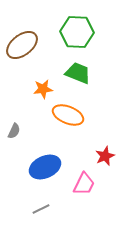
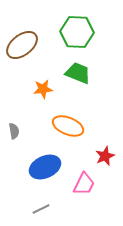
orange ellipse: moved 11 px down
gray semicircle: rotated 35 degrees counterclockwise
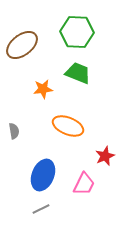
blue ellipse: moved 2 px left, 8 px down; rotated 44 degrees counterclockwise
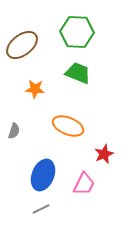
orange star: moved 8 px left; rotated 12 degrees clockwise
gray semicircle: rotated 28 degrees clockwise
red star: moved 1 px left, 2 px up
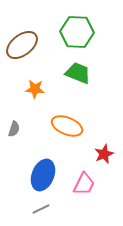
orange ellipse: moved 1 px left
gray semicircle: moved 2 px up
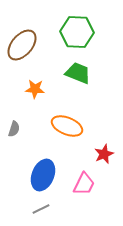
brown ellipse: rotated 12 degrees counterclockwise
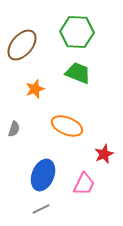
orange star: rotated 24 degrees counterclockwise
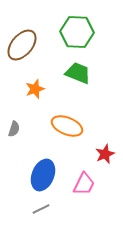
red star: moved 1 px right
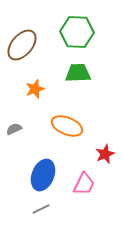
green trapezoid: rotated 24 degrees counterclockwise
gray semicircle: rotated 133 degrees counterclockwise
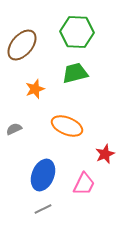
green trapezoid: moved 3 px left; rotated 12 degrees counterclockwise
gray line: moved 2 px right
